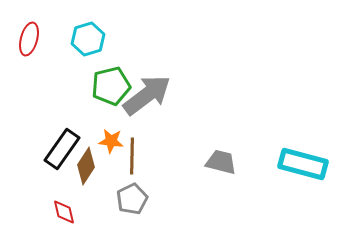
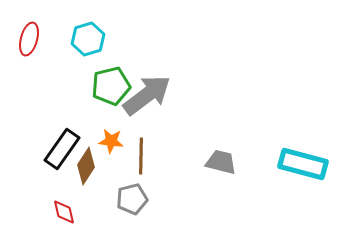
brown line: moved 9 px right
gray pentagon: rotated 12 degrees clockwise
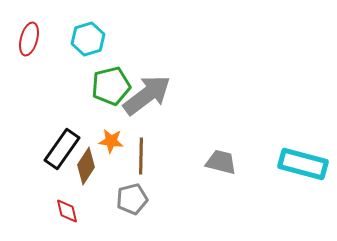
red diamond: moved 3 px right, 1 px up
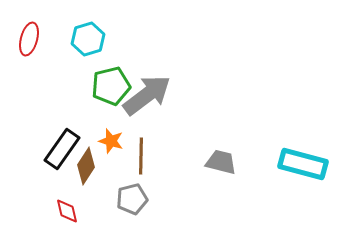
orange star: rotated 10 degrees clockwise
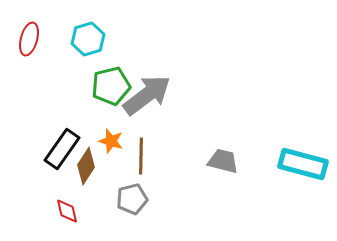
gray trapezoid: moved 2 px right, 1 px up
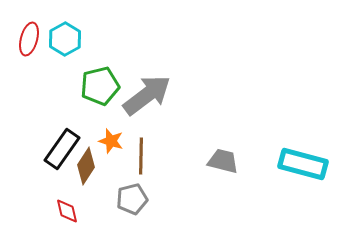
cyan hexagon: moved 23 px left; rotated 12 degrees counterclockwise
green pentagon: moved 11 px left
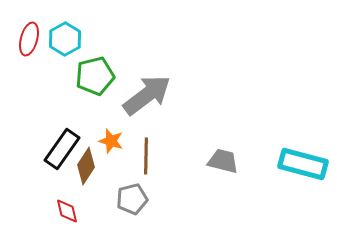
green pentagon: moved 5 px left, 10 px up
brown line: moved 5 px right
